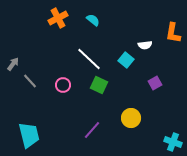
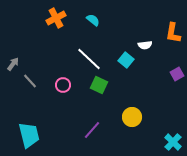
orange cross: moved 2 px left
purple square: moved 22 px right, 9 px up
yellow circle: moved 1 px right, 1 px up
cyan cross: rotated 24 degrees clockwise
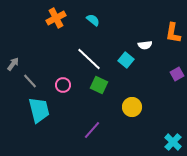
yellow circle: moved 10 px up
cyan trapezoid: moved 10 px right, 25 px up
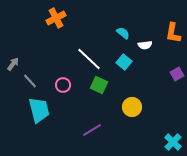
cyan semicircle: moved 30 px right, 13 px down
cyan square: moved 2 px left, 2 px down
purple line: rotated 18 degrees clockwise
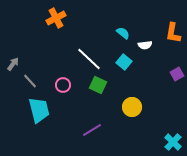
green square: moved 1 px left
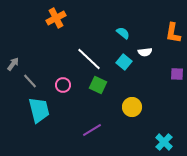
white semicircle: moved 7 px down
purple square: rotated 32 degrees clockwise
cyan cross: moved 9 px left
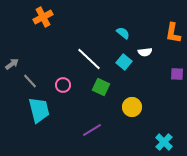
orange cross: moved 13 px left, 1 px up
gray arrow: moved 1 px left; rotated 16 degrees clockwise
green square: moved 3 px right, 2 px down
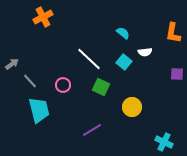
cyan cross: rotated 18 degrees counterclockwise
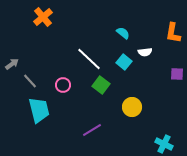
orange cross: rotated 12 degrees counterclockwise
green square: moved 2 px up; rotated 12 degrees clockwise
cyan cross: moved 2 px down
